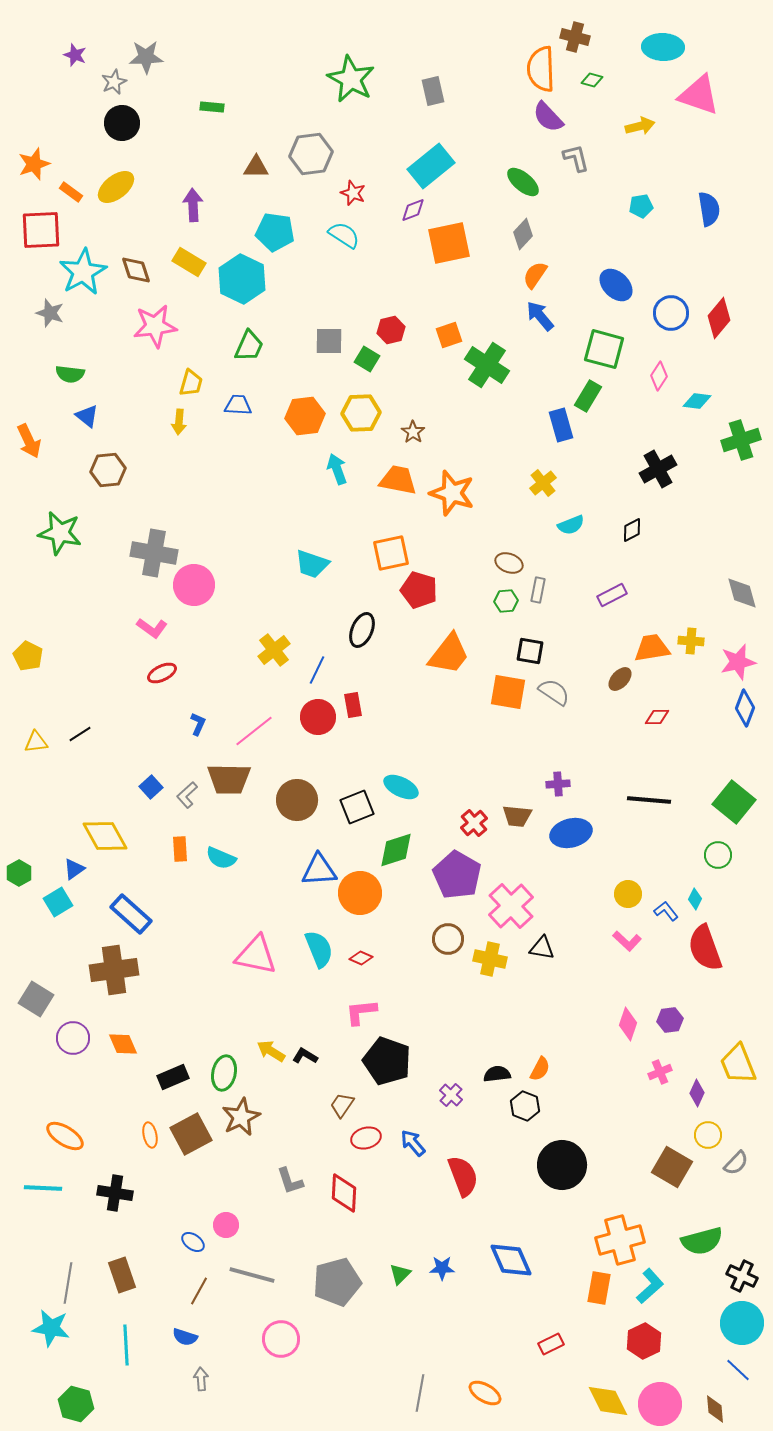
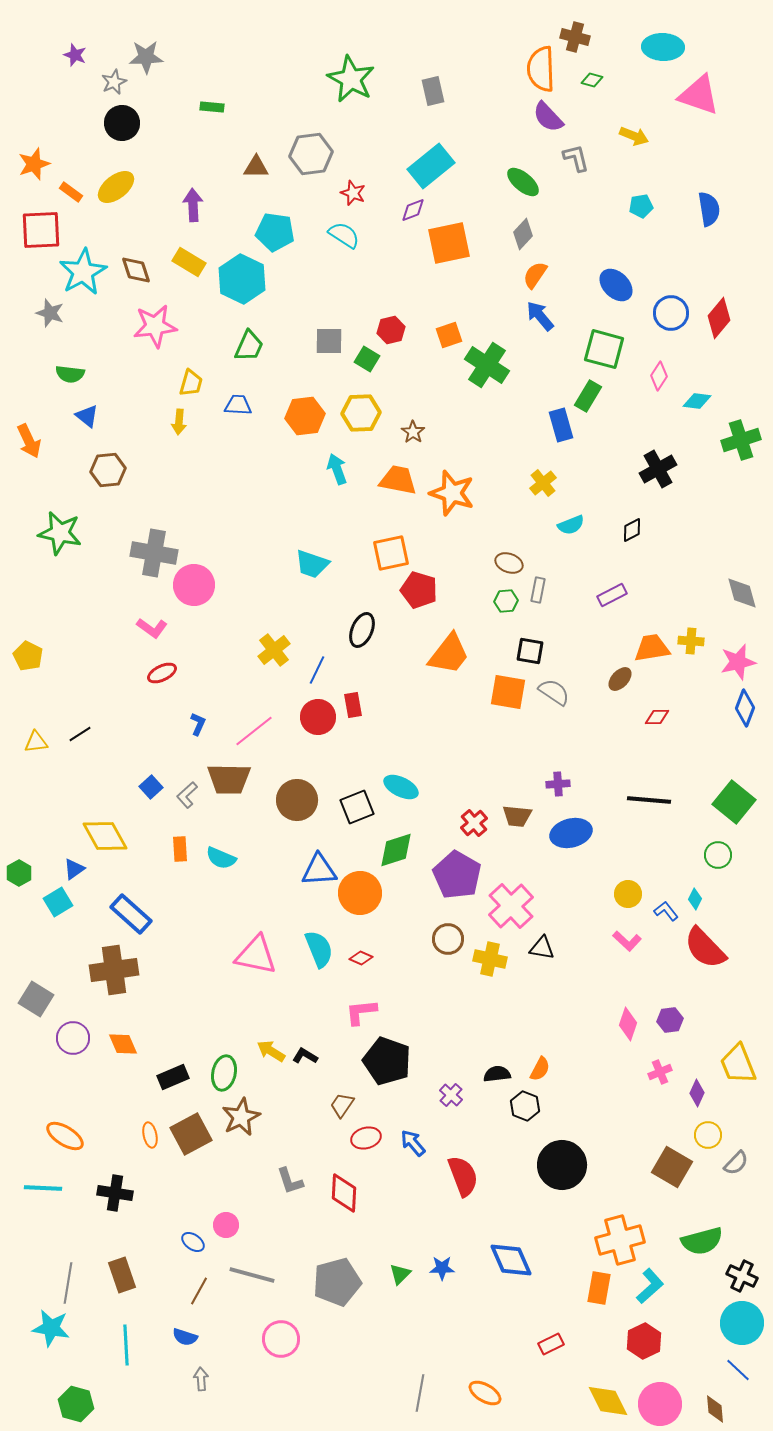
yellow arrow at (640, 126): moved 6 px left, 10 px down; rotated 36 degrees clockwise
red semicircle at (705, 948): rotated 24 degrees counterclockwise
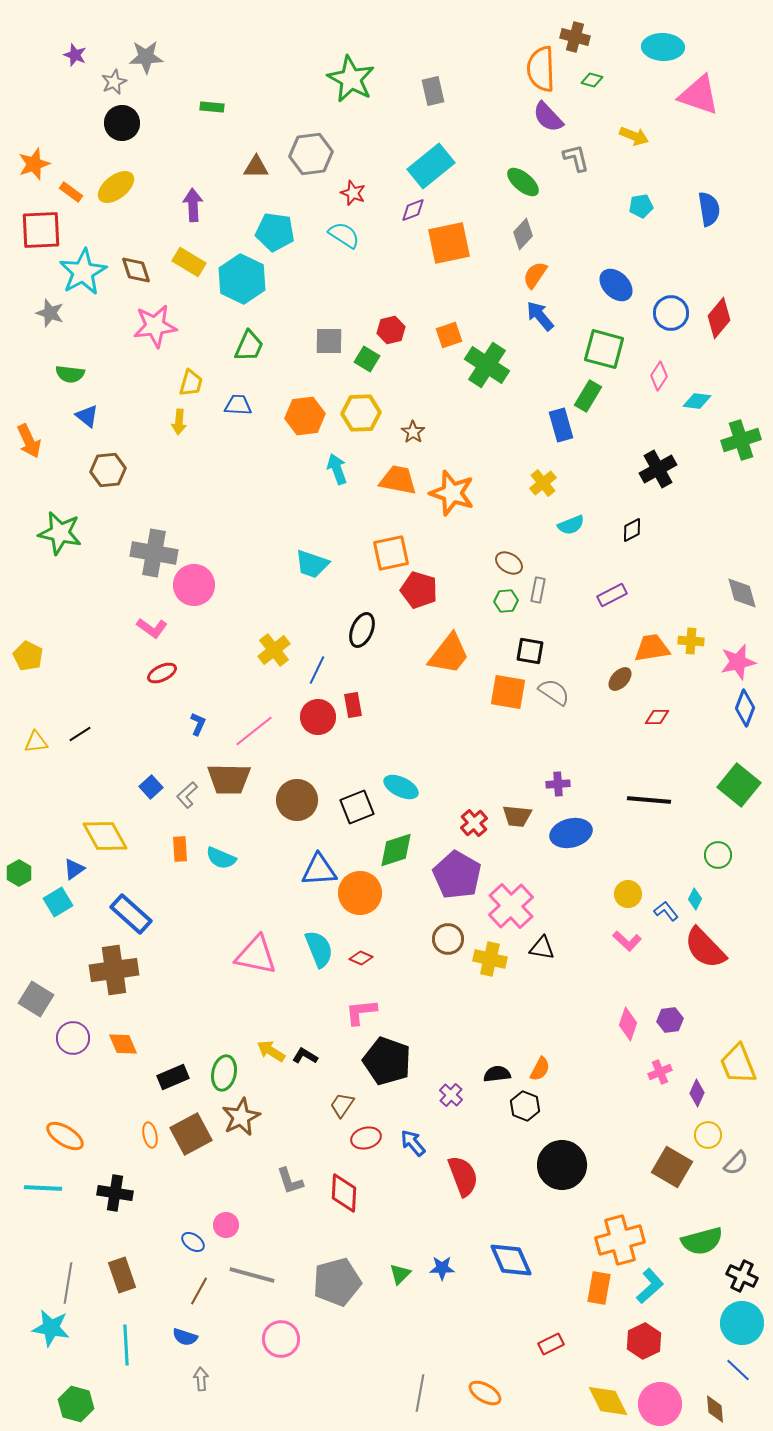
brown ellipse at (509, 563): rotated 12 degrees clockwise
green square at (734, 802): moved 5 px right, 17 px up
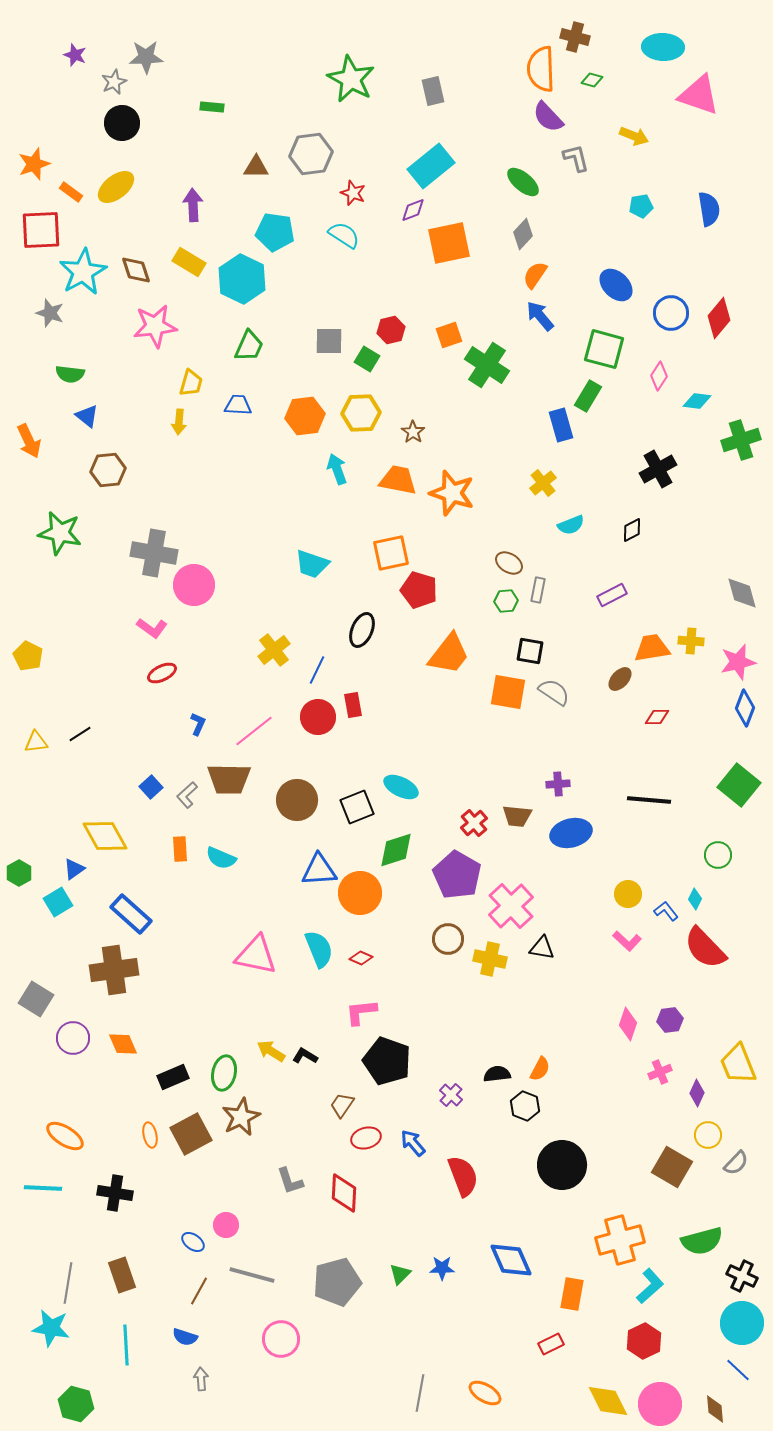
orange rectangle at (599, 1288): moved 27 px left, 6 px down
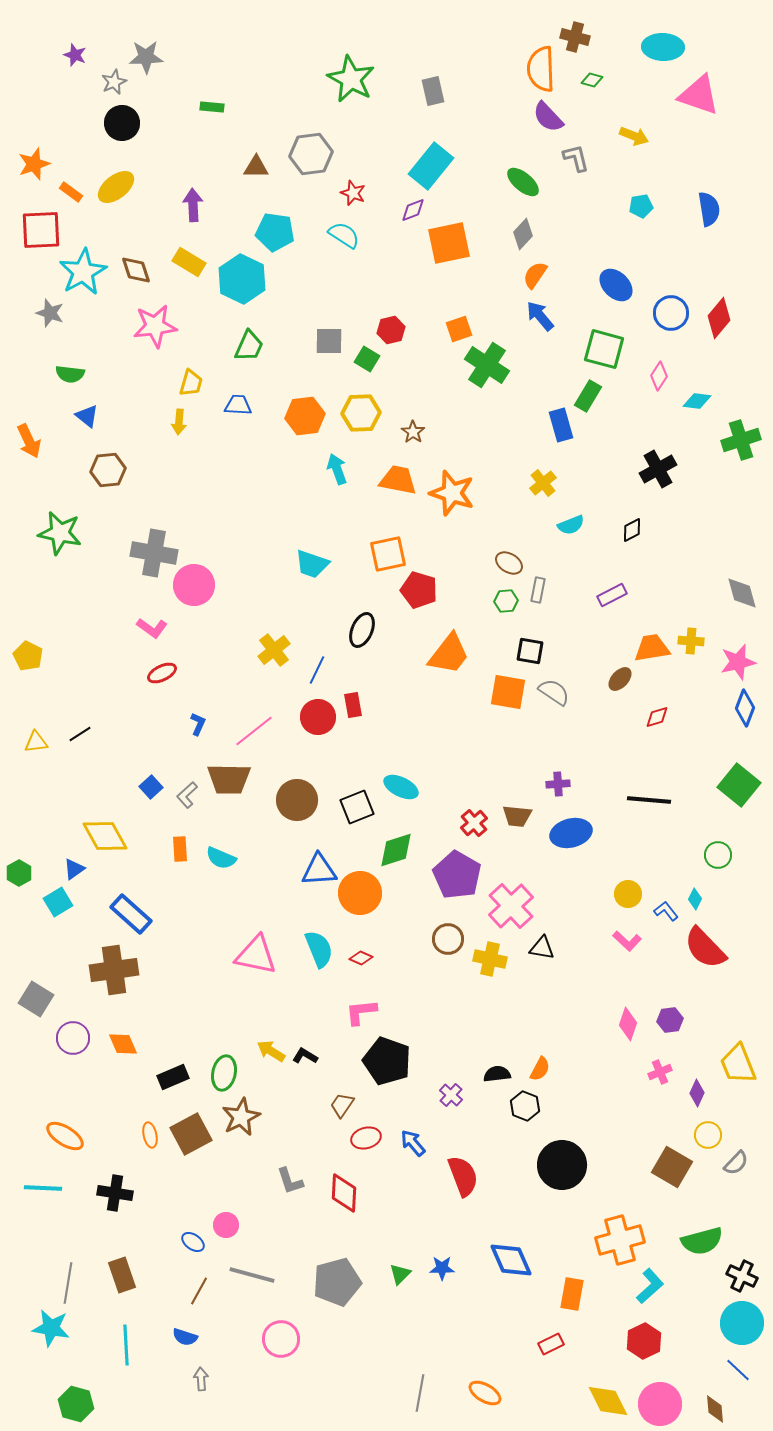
cyan rectangle at (431, 166): rotated 12 degrees counterclockwise
orange square at (449, 335): moved 10 px right, 6 px up
orange square at (391, 553): moved 3 px left, 1 px down
red diamond at (657, 717): rotated 15 degrees counterclockwise
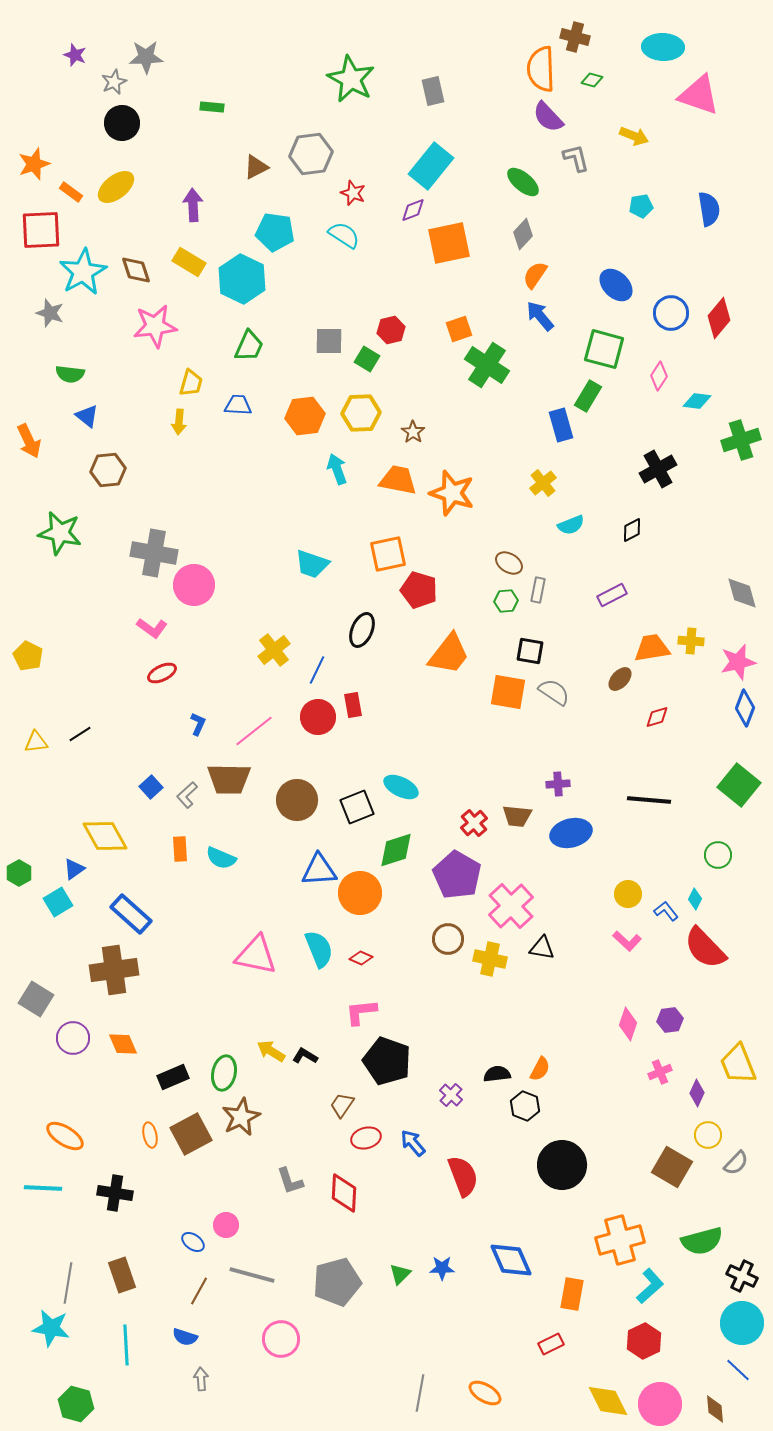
brown triangle at (256, 167): rotated 28 degrees counterclockwise
